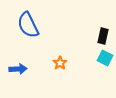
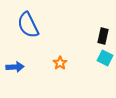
blue arrow: moved 3 px left, 2 px up
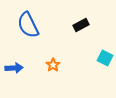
black rectangle: moved 22 px left, 11 px up; rotated 49 degrees clockwise
orange star: moved 7 px left, 2 px down
blue arrow: moved 1 px left, 1 px down
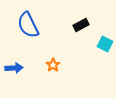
cyan square: moved 14 px up
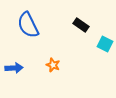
black rectangle: rotated 63 degrees clockwise
orange star: rotated 16 degrees counterclockwise
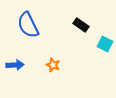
blue arrow: moved 1 px right, 3 px up
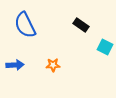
blue semicircle: moved 3 px left
cyan square: moved 3 px down
orange star: rotated 24 degrees counterclockwise
